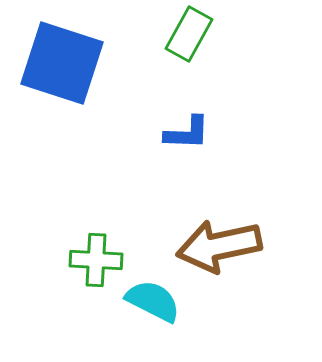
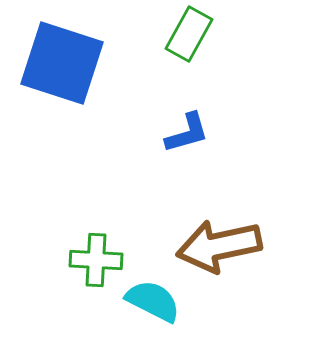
blue L-shape: rotated 18 degrees counterclockwise
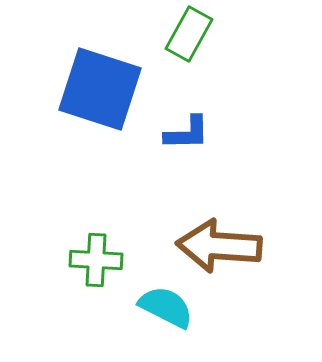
blue square: moved 38 px right, 26 px down
blue L-shape: rotated 15 degrees clockwise
brown arrow: rotated 16 degrees clockwise
cyan semicircle: moved 13 px right, 6 px down
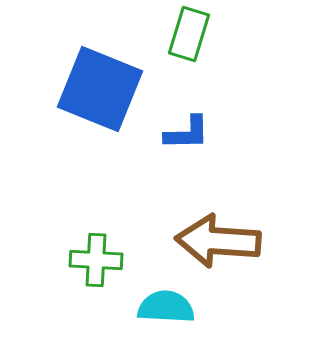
green rectangle: rotated 12 degrees counterclockwise
blue square: rotated 4 degrees clockwise
brown arrow: moved 1 px left, 5 px up
cyan semicircle: rotated 24 degrees counterclockwise
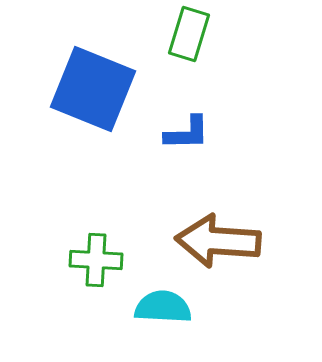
blue square: moved 7 px left
cyan semicircle: moved 3 px left
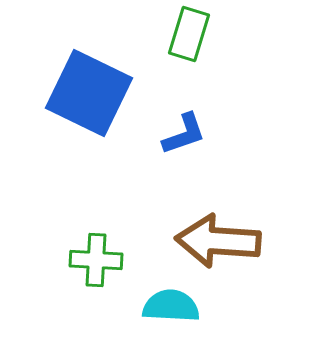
blue square: moved 4 px left, 4 px down; rotated 4 degrees clockwise
blue L-shape: moved 3 px left, 1 px down; rotated 18 degrees counterclockwise
cyan semicircle: moved 8 px right, 1 px up
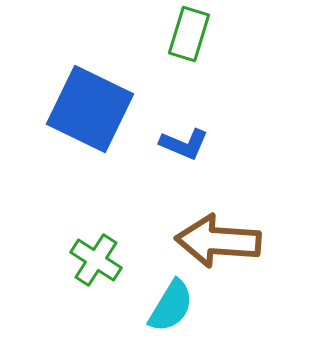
blue square: moved 1 px right, 16 px down
blue L-shape: moved 10 px down; rotated 42 degrees clockwise
green cross: rotated 30 degrees clockwise
cyan semicircle: rotated 118 degrees clockwise
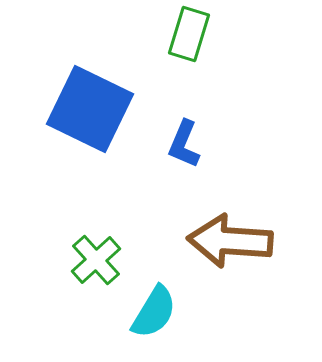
blue L-shape: rotated 90 degrees clockwise
brown arrow: moved 12 px right
green cross: rotated 15 degrees clockwise
cyan semicircle: moved 17 px left, 6 px down
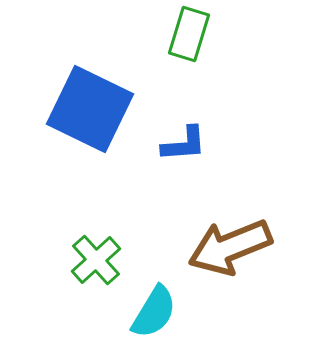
blue L-shape: rotated 117 degrees counterclockwise
brown arrow: moved 6 px down; rotated 26 degrees counterclockwise
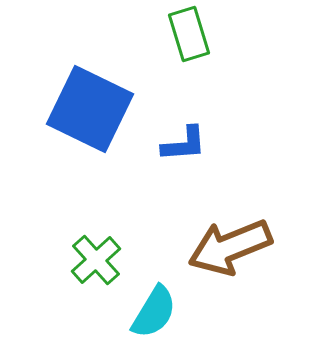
green rectangle: rotated 34 degrees counterclockwise
